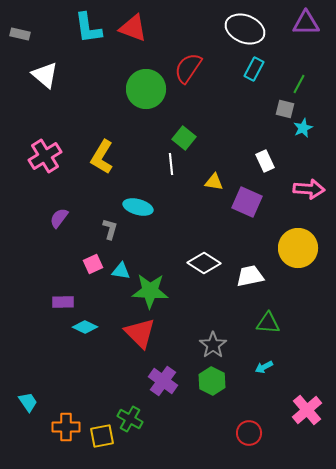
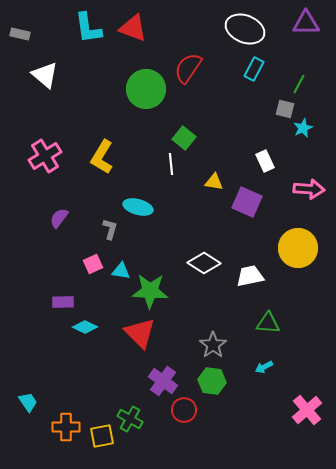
green hexagon at (212, 381): rotated 20 degrees counterclockwise
red circle at (249, 433): moved 65 px left, 23 px up
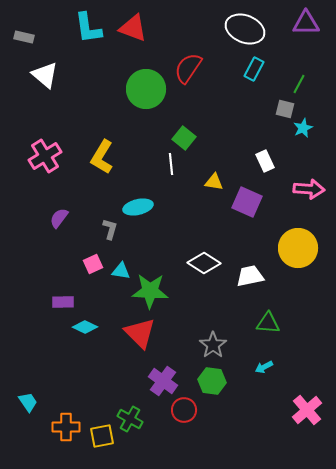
gray rectangle at (20, 34): moved 4 px right, 3 px down
cyan ellipse at (138, 207): rotated 28 degrees counterclockwise
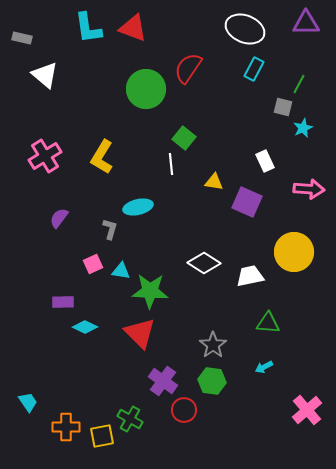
gray rectangle at (24, 37): moved 2 px left, 1 px down
gray square at (285, 109): moved 2 px left, 2 px up
yellow circle at (298, 248): moved 4 px left, 4 px down
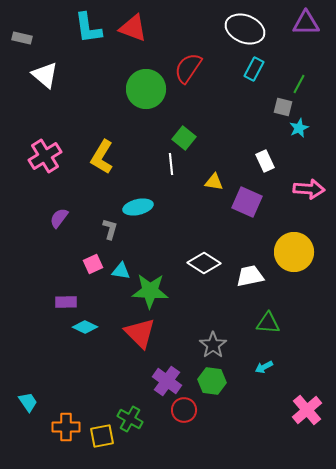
cyan star at (303, 128): moved 4 px left
purple rectangle at (63, 302): moved 3 px right
purple cross at (163, 381): moved 4 px right
